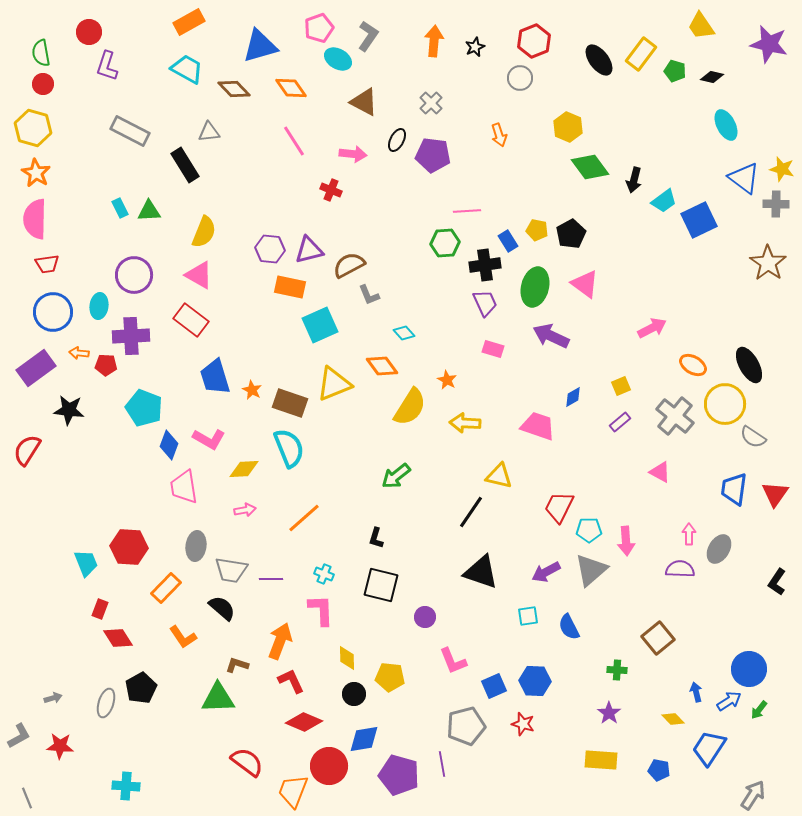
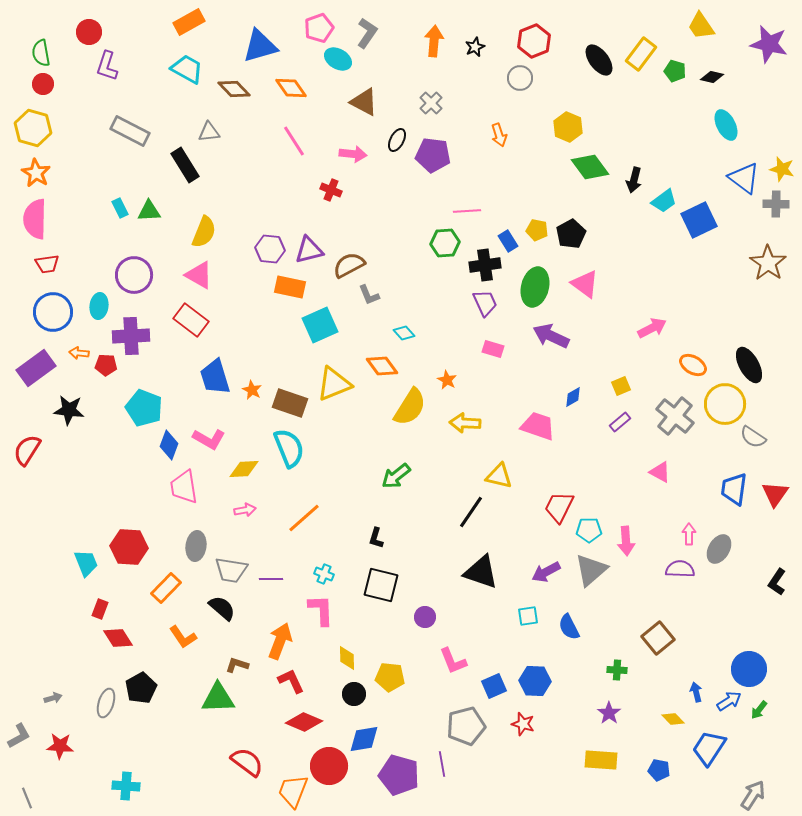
gray L-shape at (368, 36): moved 1 px left, 3 px up
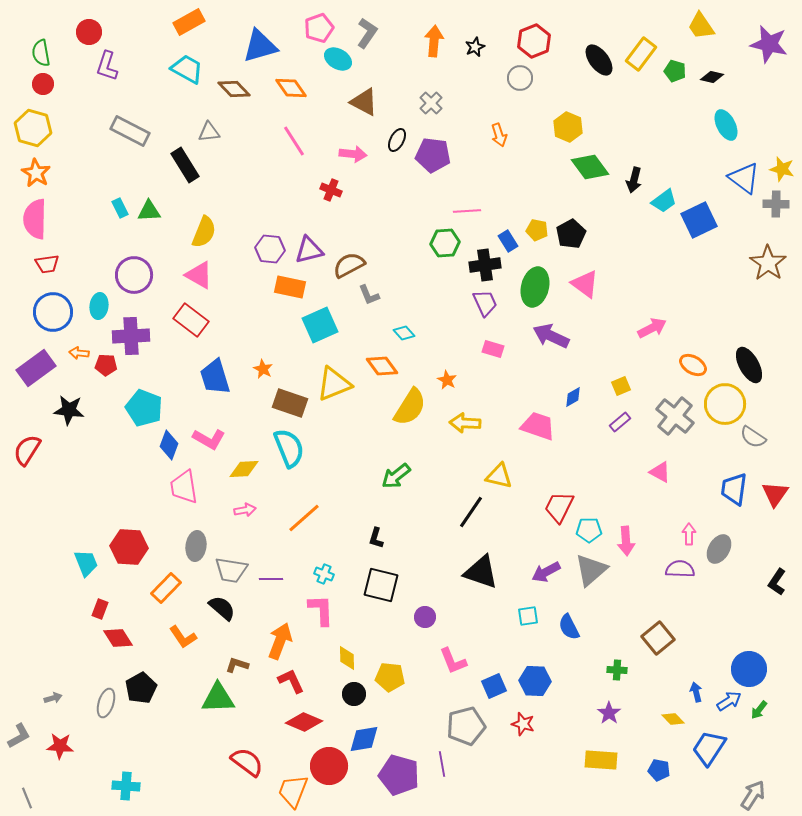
orange star at (252, 390): moved 11 px right, 21 px up
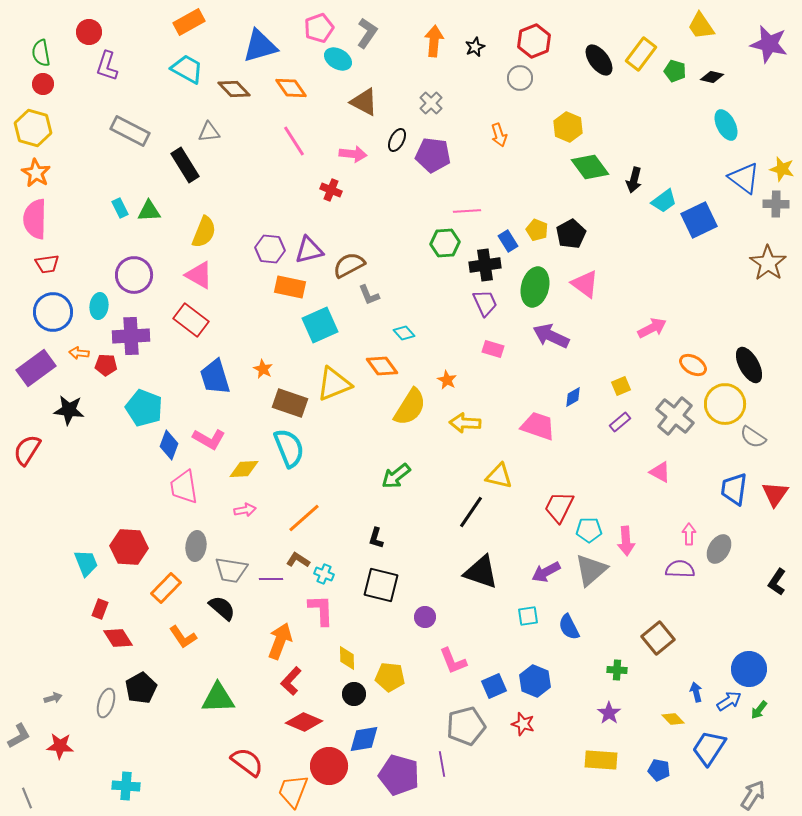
yellow pentagon at (537, 230): rotated 10 degrees clockwise
brown L-shape at (237, 665): moved 61 px right, 105 px up; rotated 15 degrees clockwise
red L-shape at (291, 681): rotated 112 degrees counterclockwise
blue hexagon at (535, 681): rotated 20 degrees clockwise
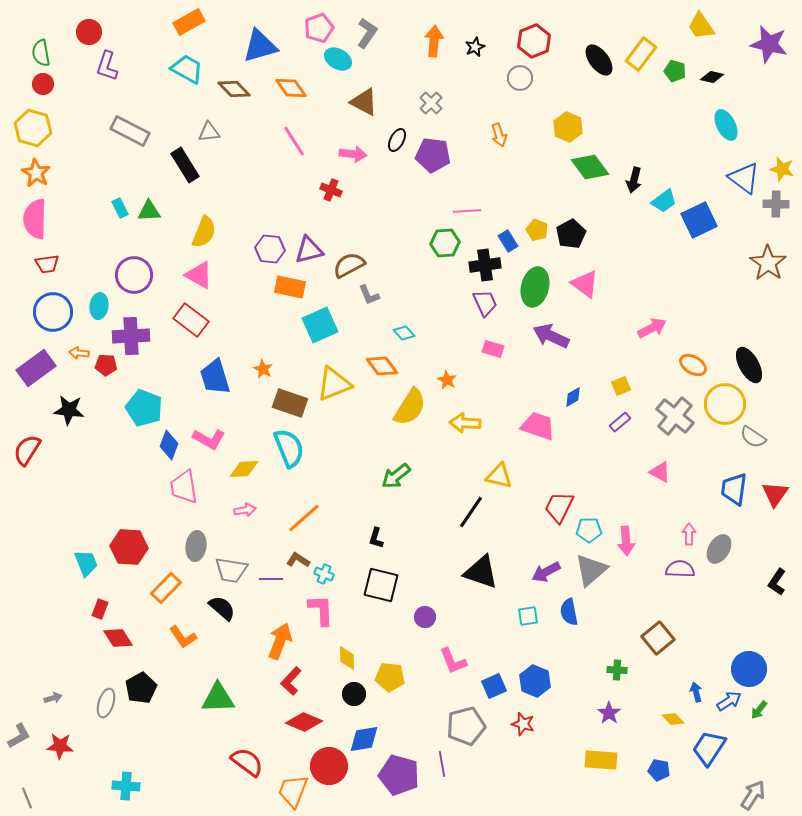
blue semicircle at (569, 627): moved 15 px up; rotated 16 degrees clockwise
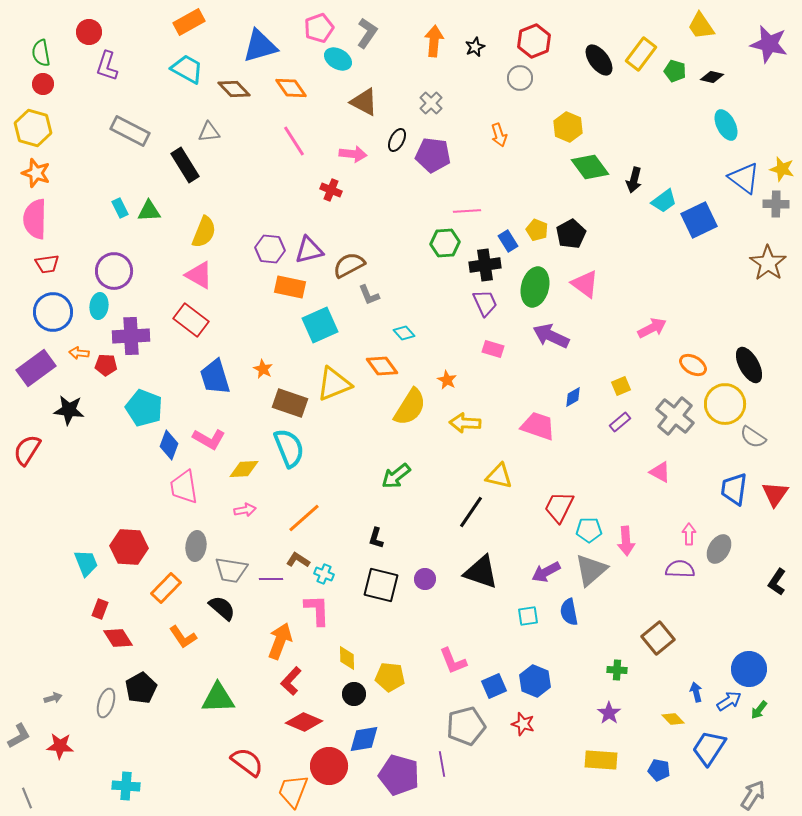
orange star at (36, 173): rotated 12 degrees counterclockwise
purple circle at (134, 275): moved 20 px left, 4 px up
pink L-shape at (321, 610): moved 4 px left
purple circle at (425, 617): moved 38 px up
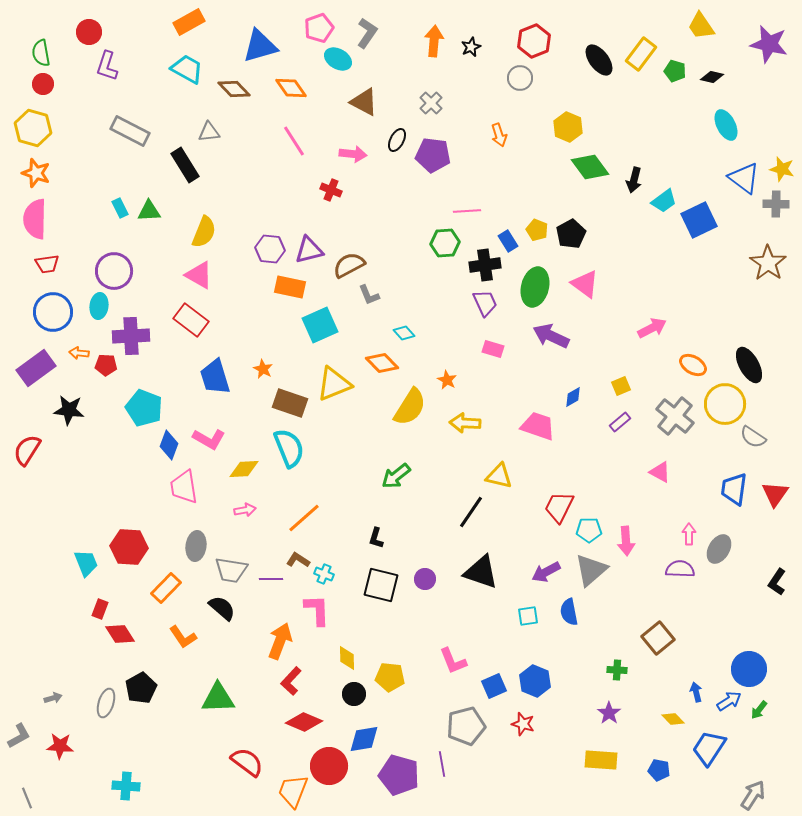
black star at (475, 47): moved 4 px left
orange diamond at (382, 366): moved 3 px up; rotated 8 degrees counterclockwise
red diamond at (118, 638): moved 2 px right, 4 px up
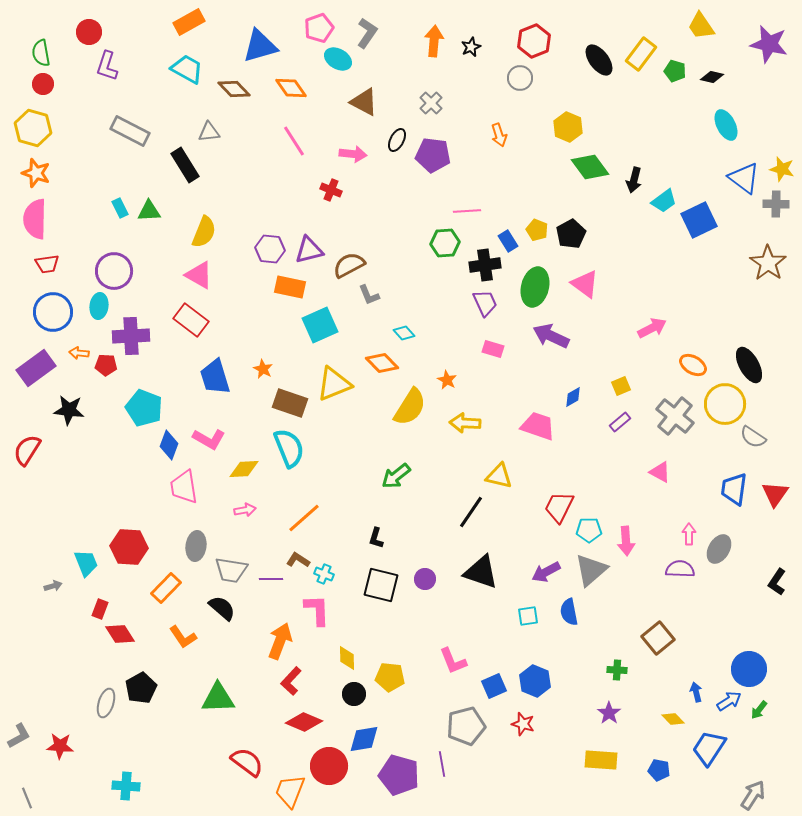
gray arrow at (53, 698): moved 112 px up
orange trapezoid at (293, 791): moved 3 px left
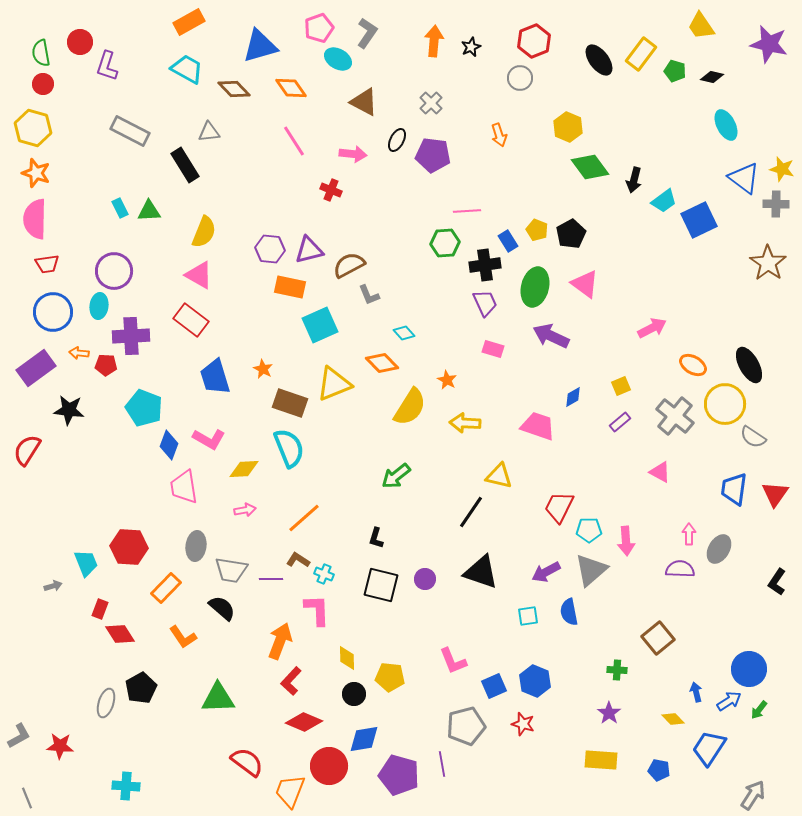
red circle at (89, 32): moved 9 px left, 10 px down
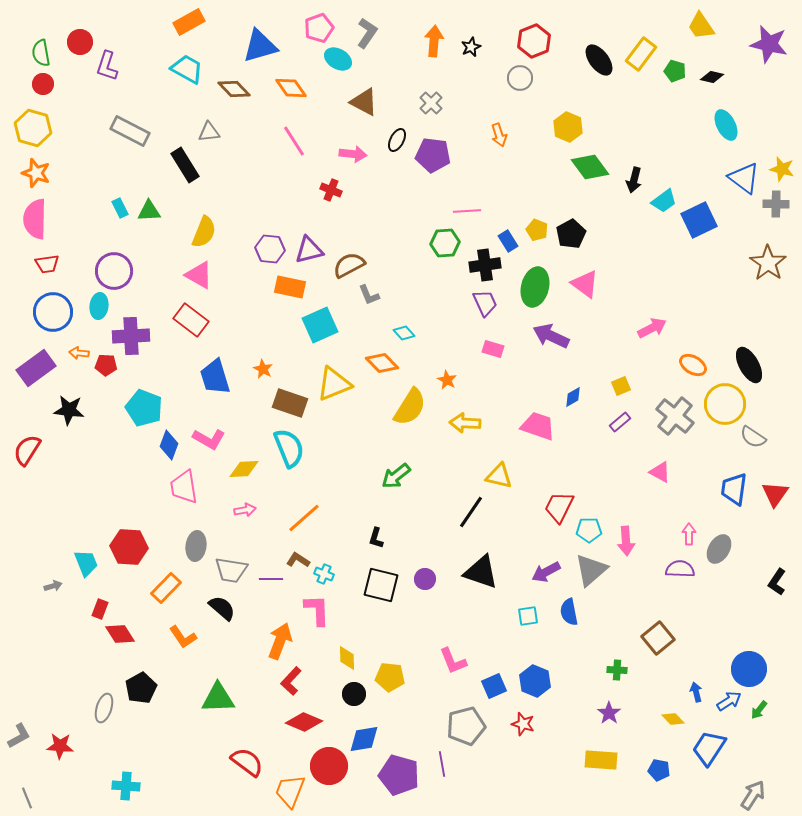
gray ellipse at (106, 703): moved 2 px left, 5 px down
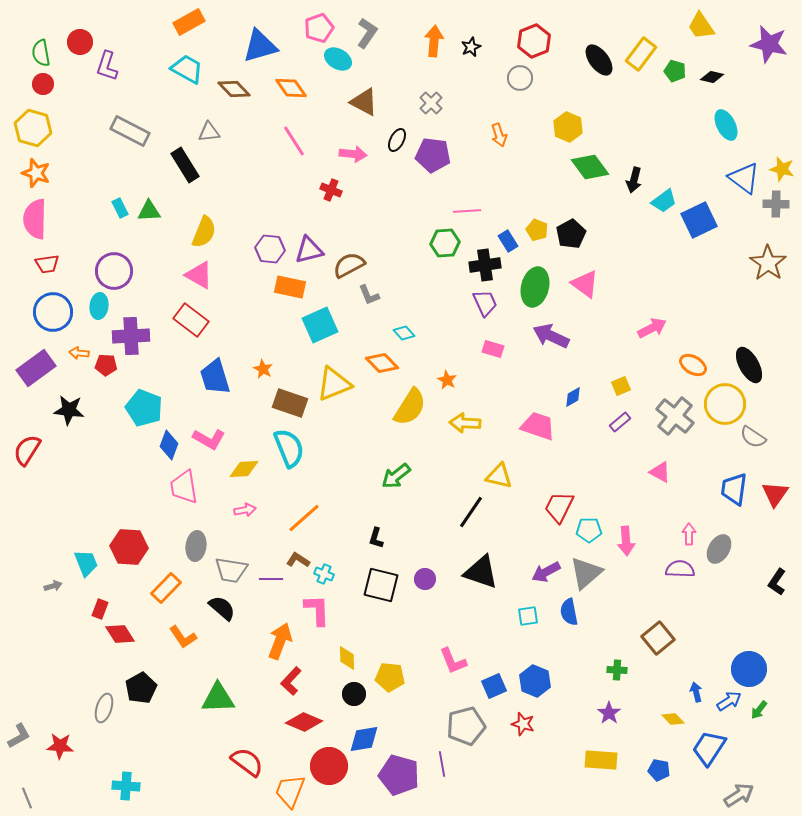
gray triangle at (591, 570): moved 5 px left, 3 px down
gray arrow at (753, 795): moved 14 px left; rotated 24 degrees clockwise
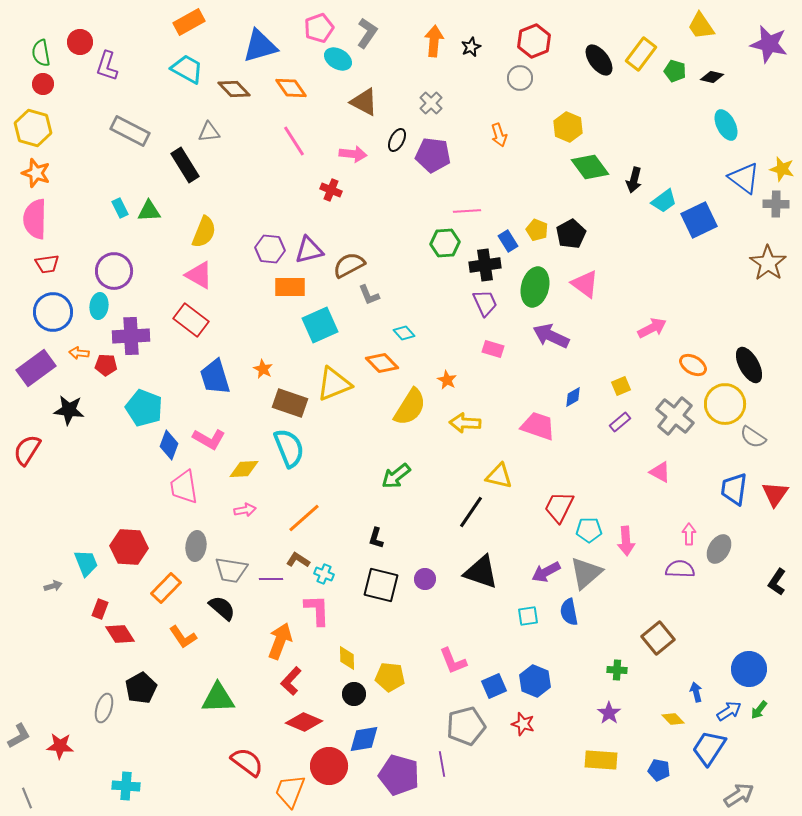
orange rectangle at (290, 287): rotated 12 degrees counterclockwise
blue arrow at (729, 701): moved 10 px down
